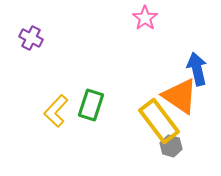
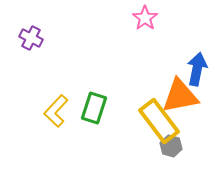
blue arrow: rotated 24 degrees clockwise
orange triangle: rotated 45 degrees counterclockwise
green rectangle: moved 3 px right, 3 px down
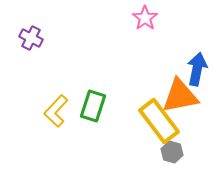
green rectangle: moved 1 px left, 2 px up
gray hexagon: moved 1 px right, 6 px down
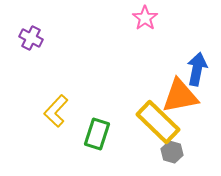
green rectangle: moved 4 px right, 28 px down
yellow rectangle: moved 1 px left, 1 px down; rotated 9 degrees counterclockwise
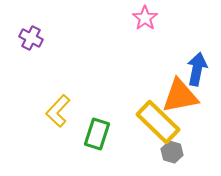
yellow L-shape: moved 2 px right
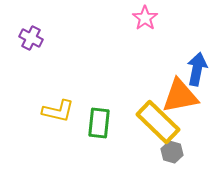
yellow L-shape: rotated 120 degrees counterclockwise
green rectangle: moved 2 px right, 11 px up; rotated 12 degrees counterclockwise
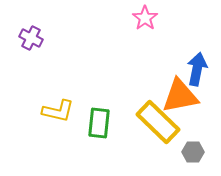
gray hexagon: moved 21 px right; rotated 15 degrees counterclockwise
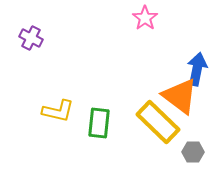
orange triangle: rotated 48 degrees clockwise
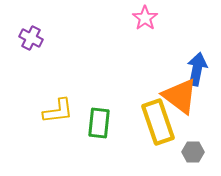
yellow L-shape: rotated 20 degrees counterclockwise
yellow rectangle: rotated 27 degrees clockwise
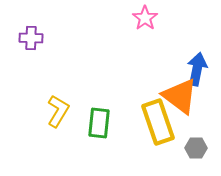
purple cross: rotated 25 degrees counterclockwise
yellow L-shape: rotated 52 degrees counterclockwise
gray hexagon: moved 3 px right, 4 px up
